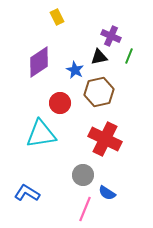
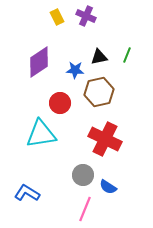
purple cross: moved 25 px left, 20 px up
green line: moved 2 px left, 1 px up
blue star: rotated 24 degrees counterclockwise
blue semicircle: moved 1 px right, 6 px up
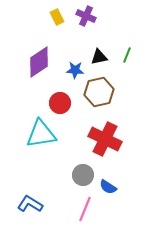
blue L-shape: moved 3 px right, 11 px down
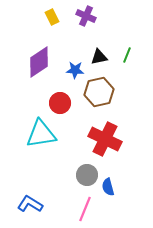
yellow rectangle: moved 5 px left
gray circle: moved 4 px right
blue semicircle: rotated 42 degrees clockwise
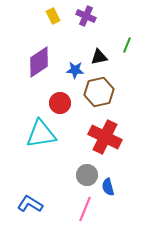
yellow rectangle: moved 1 px right, 1 px up
green line: moved 10 px up
red cross: moved 2 px up
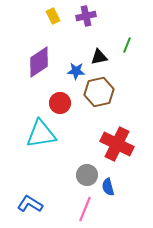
purple cross: rotated 36 degrees counterclockwise
blue star: moved 1 px right, 1 px down
red cross: moved 12 px right, 7 px down
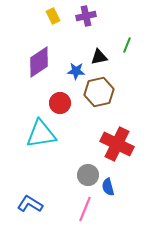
gray circle: moved 1 px right
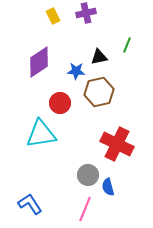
purple cross: moved 3 px up
blue L-shape: rotated 25 degrees clockwise
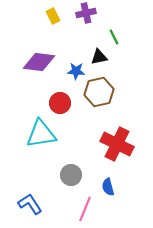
green line: moved 13 px left, 8 px up; rotated 49 degrees counterclockwise
purple diamond: rotated 40 degrees clockwise
gray circle: moved 17 px left
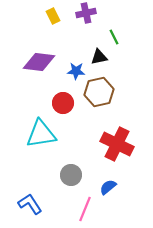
red circle: moved 3 px right
blue semicircle: rotated 66 degrees clockwise
